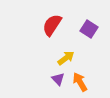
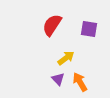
purple square: rotated 24 degrees counterclockwise
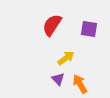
orange arrow: moved 2 px down
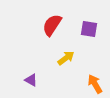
purple triangle: moved 27 px left, 1 px down; rotated 16 degrees counterclockwise
orange arrow: moved 15 px right
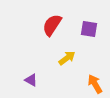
yellow arrow: moved 1 px right
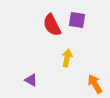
red semicircle: rotated 60 degrees counterclockwise
purple square: moved 12 px left, 9 px up
yellow arrow: rotated 42 degrees counterclockwise
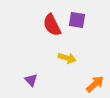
yellow arrow: rotated 96 degrees clockwise
purple triangle: rotated 16 degrees clockwise
orange arrow: rotated 78 degrees clockwise
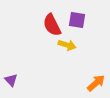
yellow arrow: moved 13 px up
purple triangle: moved 20 px left
orange arrow: moved 1 px right, 1 px up
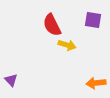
purple square: moved 16 px right
orange arrow: rotated 144 degrees counterclockwise
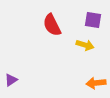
yellow arrow: moved 18 px right
purple triangle: rotated 40 degrees clockwise
